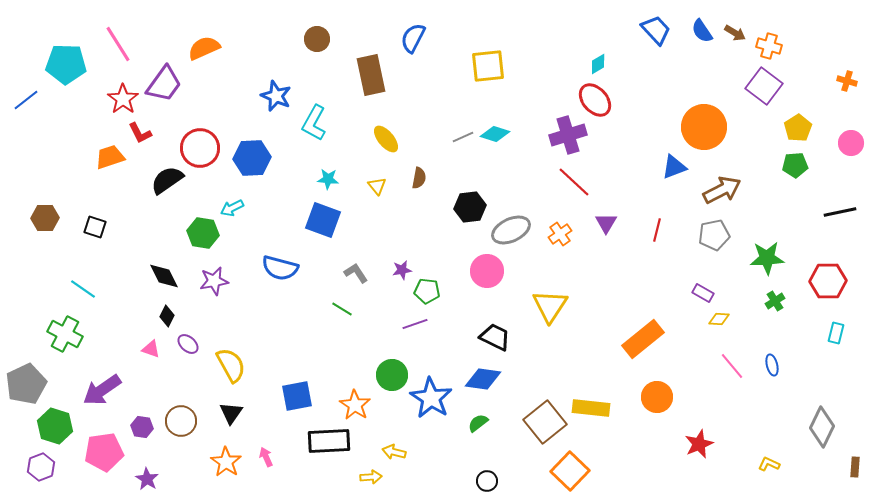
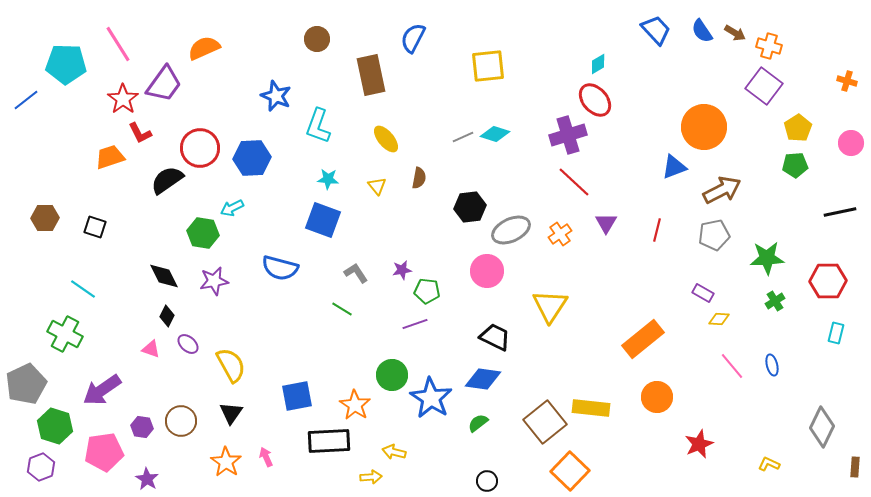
cyan L-shape at (314, 123): moved 4 px right, 3 px down; rotated 9 degrees counterclockwise
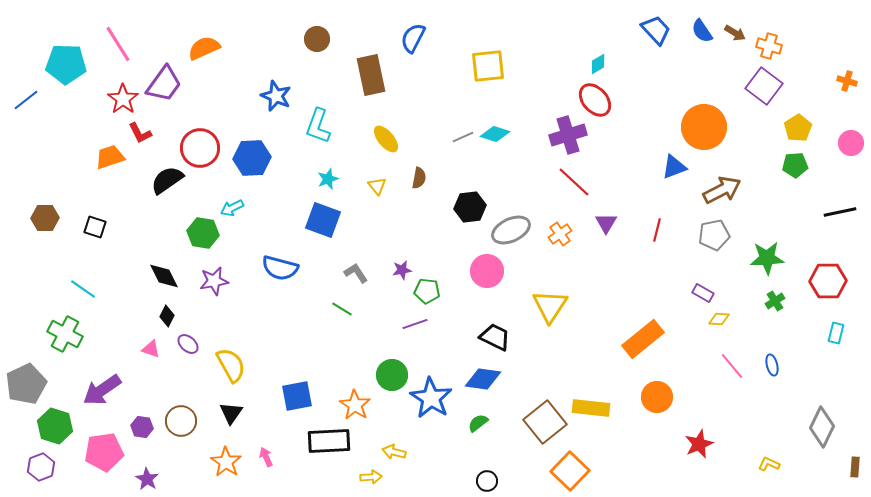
cyan star at (328, 179): rotated 25 degrees counterclockwise
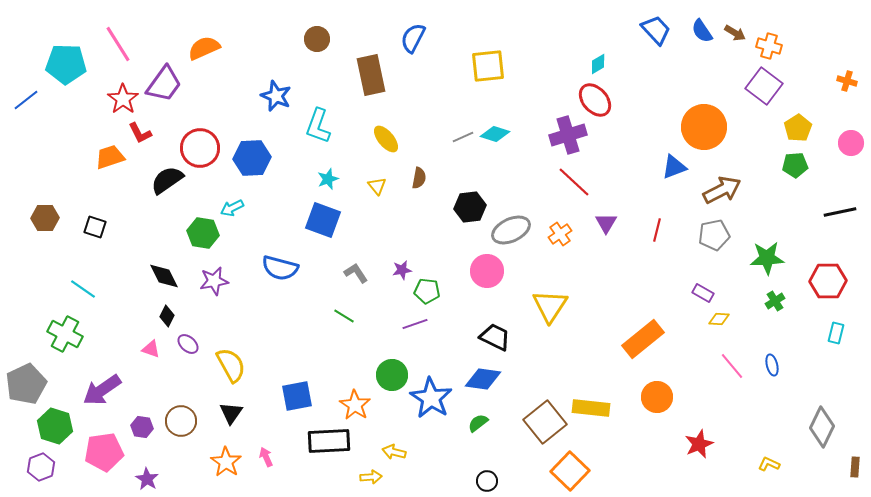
green line at (342, 309): moved 2 px right, 7 px down
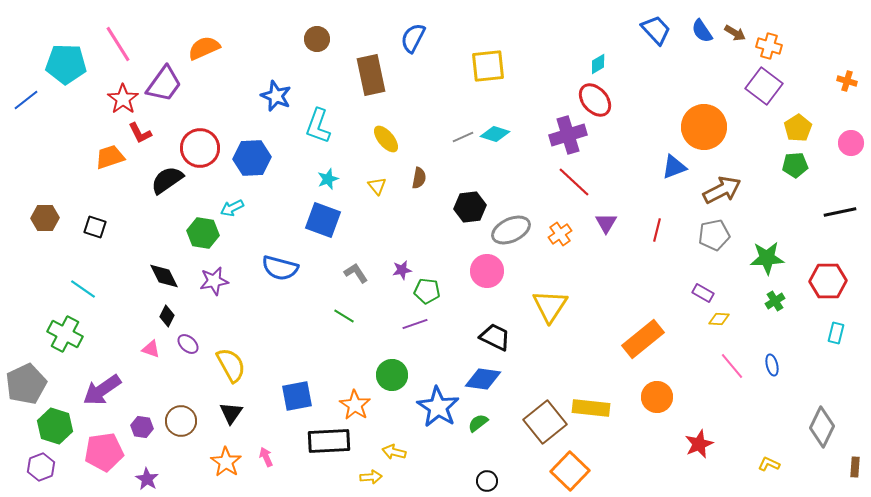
blue star at (431, 398): moved 7 px right, 9 px down
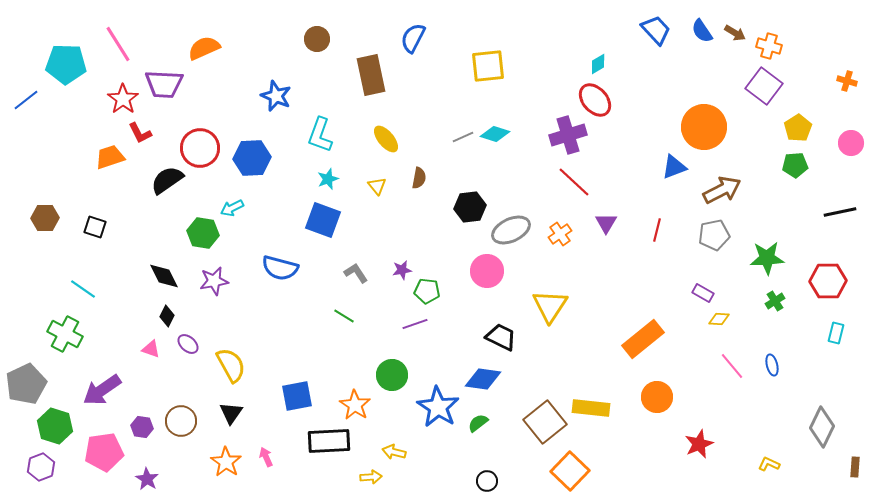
purple trapezoid at (164, 84): rotated 57 degrees clockwise
cyan L-shape at (318, 126): moved 2 px right, 9 px down
black trapezoid at (495, 337): moved 6 px right
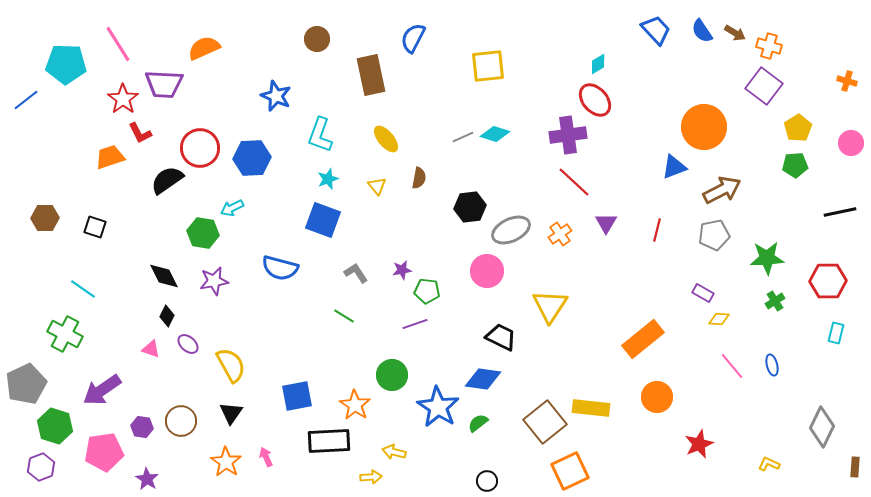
purple cross at (568, 135): rotated 9 degrees clockwise
orange square at (570, 471): rotated 21 degrees clockwise
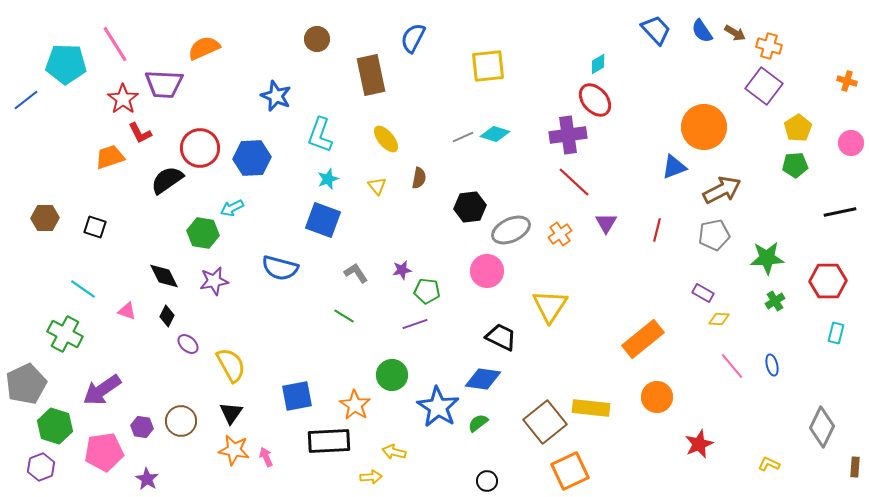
pink line at (118, 44): moved 3 px left
pink triangle at (151, 349): moved 24 px left, 38 px up
orange star at (226, 462): moved 8 px right, 12 px up; rotated 24 degrees counterclockwise
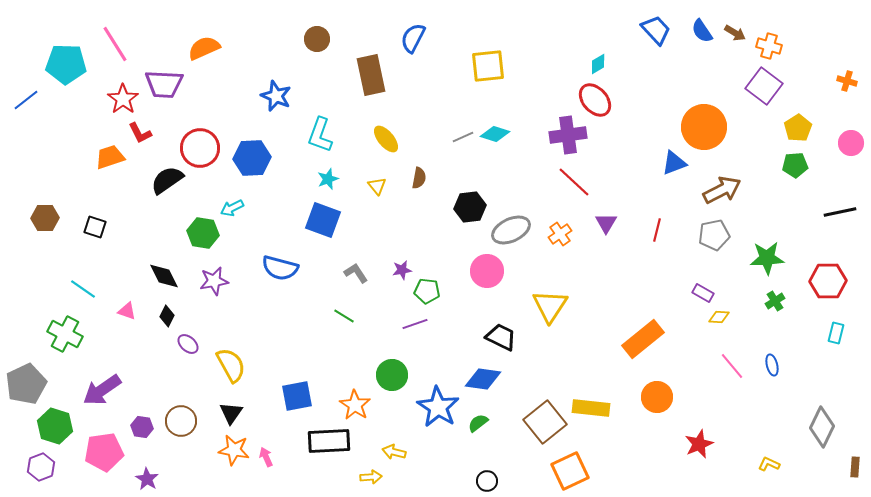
blue triangle at (674, 167): moved 4 px up
yellow diamond at (719, 319): moved 2 px up
